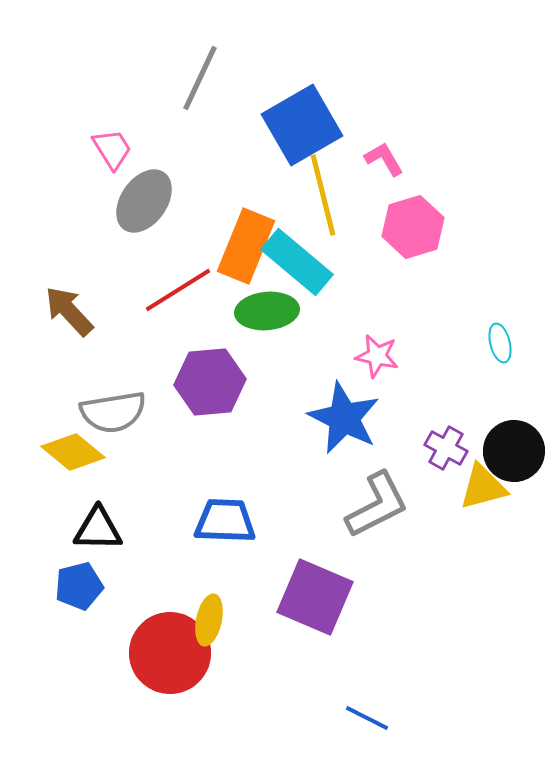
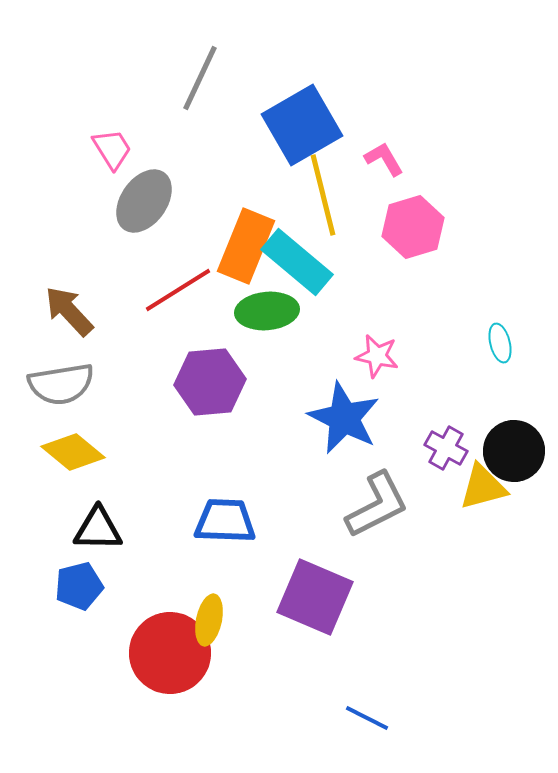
gray semicircle: moved 52 px left, 28 px up
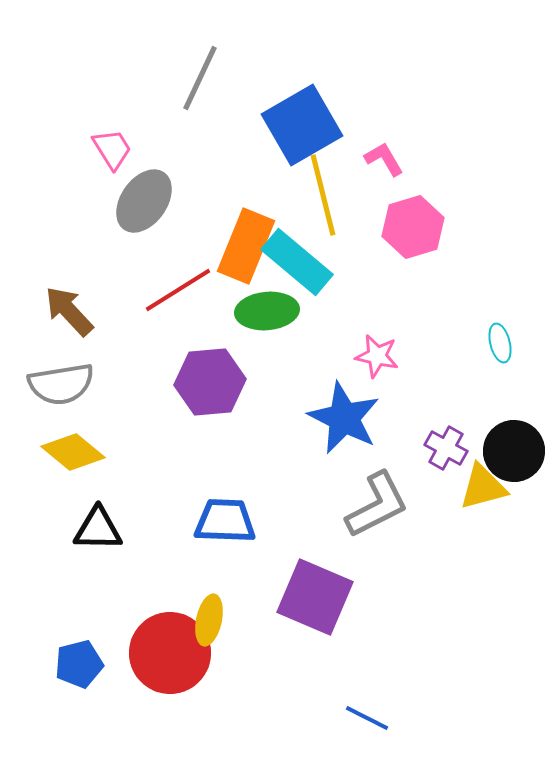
blue pentagon: moved 78 px down
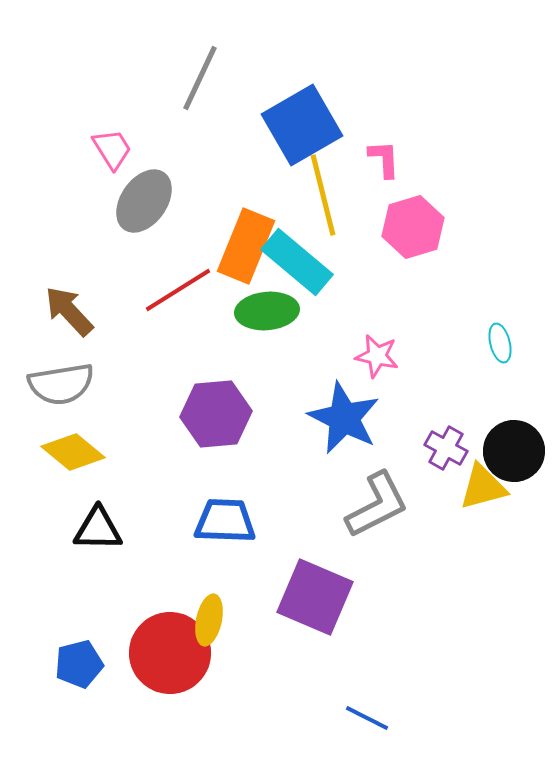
pink L-shape: rotated 27 degrees clockwise
purple hexagon: moved 6 px right, 32 px down
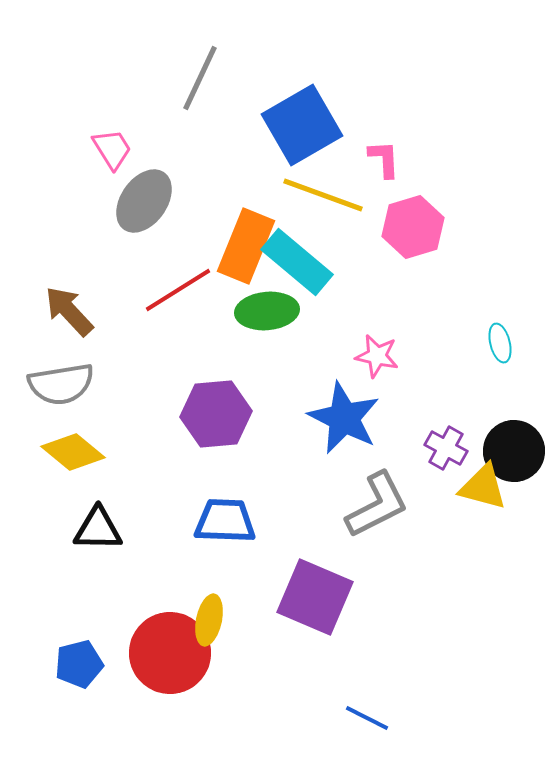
yellow line: rotated 56 degrees counterclockwise
yellow triangle: rotated 30 degrees clockwise
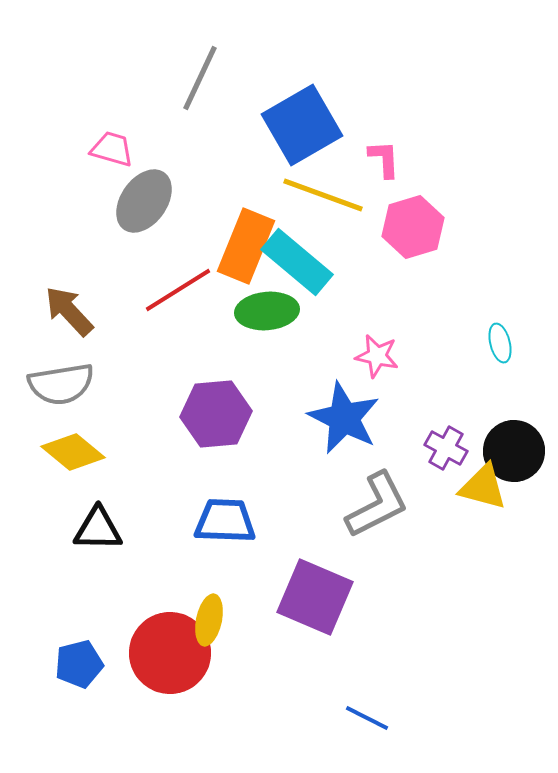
pink trapezoid: rotated 42 degrees counterclockwise
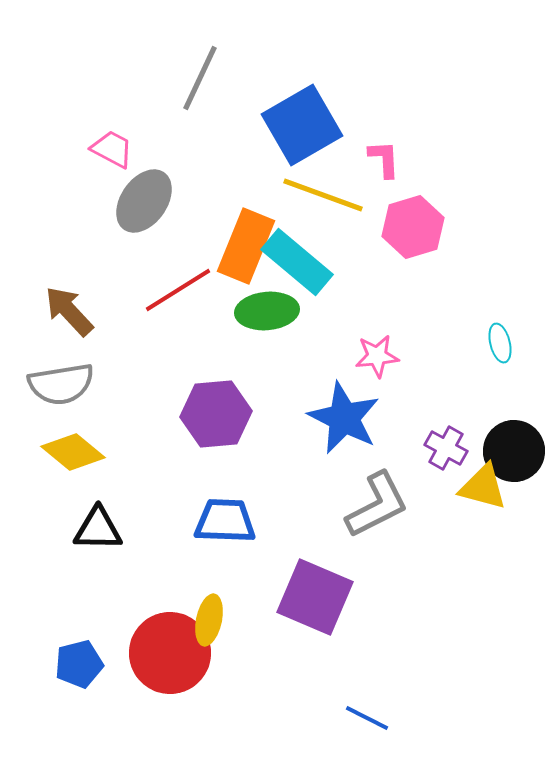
pink trapezoid: rotated 12 degrees clockwise
pink star: rotated 18 degrees counterclockwise
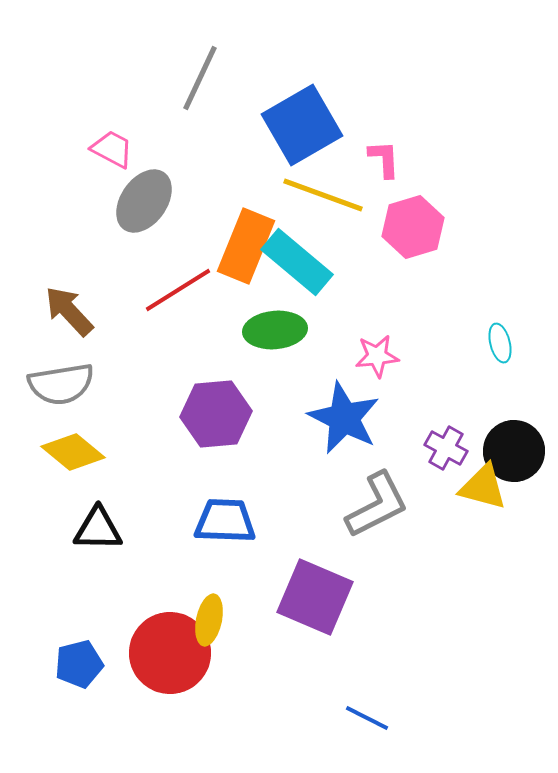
green ellipse: moved 8 px right, 19 px down
